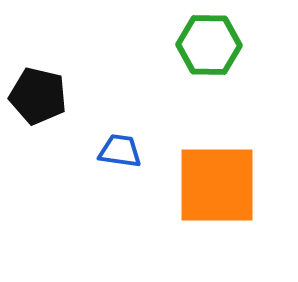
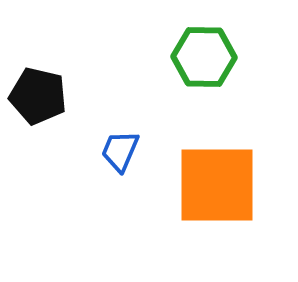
green hexagon: moved 5 px left, 12 px down
blue trapezoid: rotated 75 degrees counterclockwise
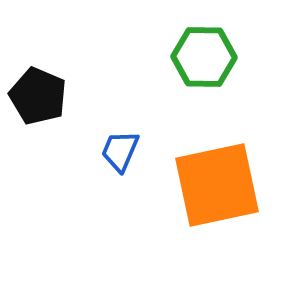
black pentagon: rotated 10 degrees clockwise
orange square: rotated 12 degrees counterclockwise
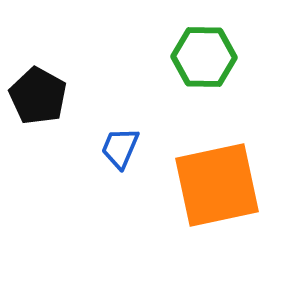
black pentagon: rotated 6 degrees clockwise
blue trapezoid: moved 3 px up
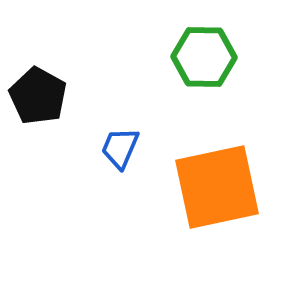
orange square: moved 2 px down
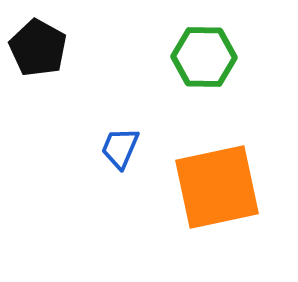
black pentagon: moved 48 px up
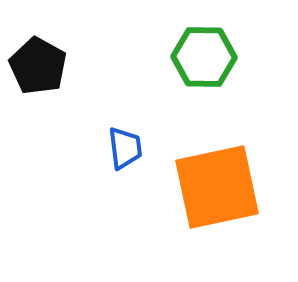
black pentagon: moved 18 px down
blue trapezoid: moved 5 px right; rotated 150 degrees clockwise
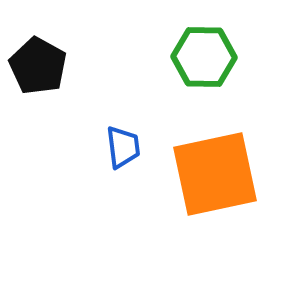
blue trapezoid: moved 2 px left, 1 px up
orange square: moved 2 px left, 13 px up
